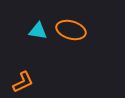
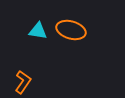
orange L-shape: rotated 30 degrees counterclockwise
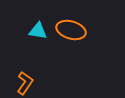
orange L-shape: moved 2 px right, 1 px down
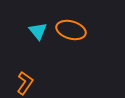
cyan triangle: rotated 42 degrees clockwise
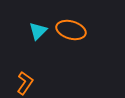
cyan triangle: rotated 24 degrees clockwise
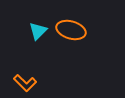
orange L-shape: rotated 100 degrees clockwise
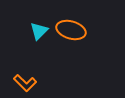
cyan triangle: moved 1 px right
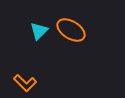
orange ellipse: rotated 16 degrees clockwise
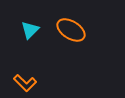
cyan triangle: moved 9 px left, 1 px up
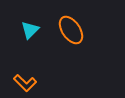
orange ellipse: rotated 24 degrees clockwise
